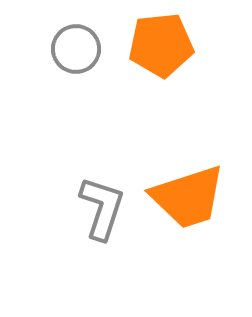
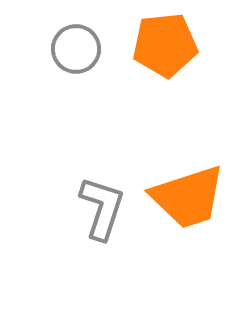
orange pentagon: moved 4 px right
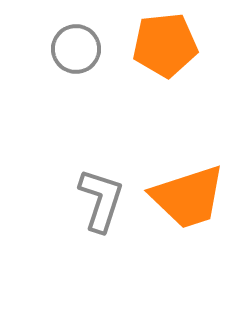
gray L-shape: moved 1 px left, 8 px up
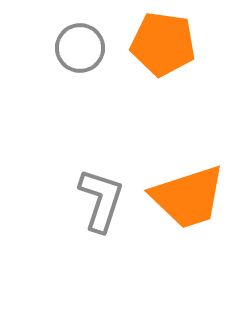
orange pentagon: moved 2 px left, 1 px up; rotated 14 degrees clockwise
gray circle: moved 4 px right, 1 px up
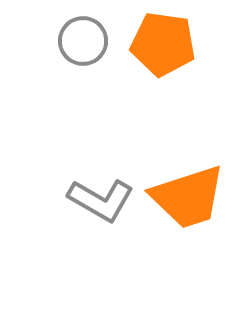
gray circle: moved 3 px right, 7 px up
gray L-shape: rotated 102 degrees clockwise
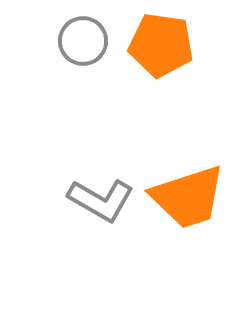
orange pentagon: moved 2 px left, 1 px down
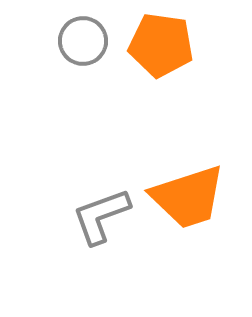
gray L-shape: moved 16 px down; rotated 130 degrees clockwise
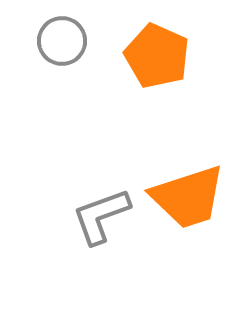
gray circle: moved 21 px left
orange pentagon: moved 4 px left, 11 px down; rotated 16 degrees clockwise
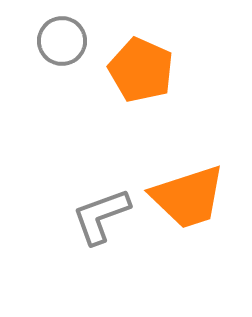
orange pentagon: moved 16 px left, 14 px down
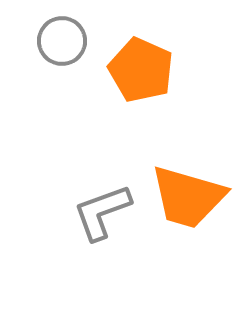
orange trapezoid: rotated 34 degrees clockwise
gray L-shape: moved 1 px right, 4 px up
